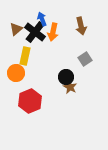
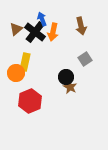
yellow rectangle: moved 6 px down
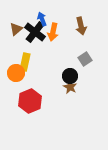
black circle: moved 4 px right, 1 px up
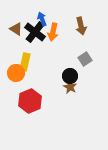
brown triangle: rotated 48 degrees counterclockwise
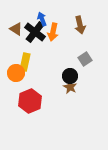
brown arrow: moved 1 px left, 1 px up
